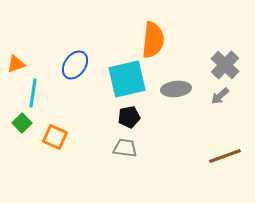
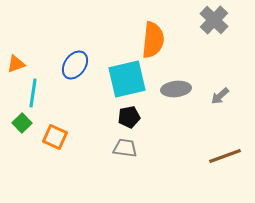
gray cross: moved 11 px left, 45 px up
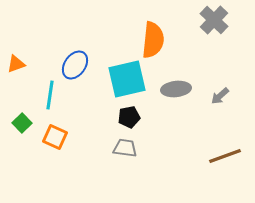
cyan line: moved 17 px right, 2 px down
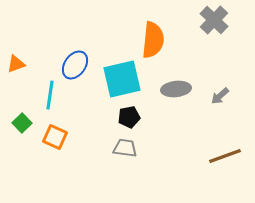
cyan square: moved 5 px left
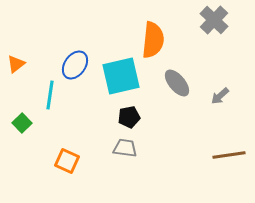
orange triangle: rotated 18 degrees counterclockwise
cyan square: moved 1 px left, 3 px up
gray ellipse: moved 1 px right, 6 px up; rotated 56 degrees clockwise
orange square: moved 12 px right, 24 px down
brown line: moved 4 px right, 1 px up; rotated 12 degrees clockwise
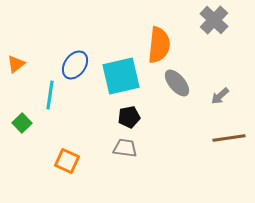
orange semicircle: moved 6 px right, 5 px down
brown line: moved 17 px up
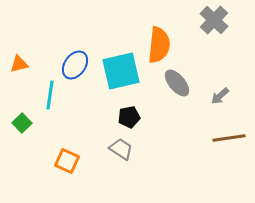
orange triangle: moved 3 px right; rotated 24 degrees clockwise
cyan square: moved 5 px up
gray trapezoid: moved 4 px left, 1 px down; rotated 25 degrees clockwise
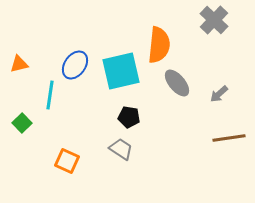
gray arrow: moved 1 px left, 2 px up
black pentagon: rotated 20 degrees clockwise
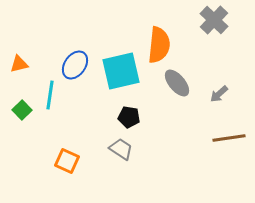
green square: moved 13 px up
